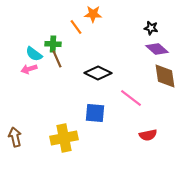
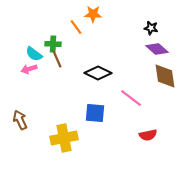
brown arrow: moved 5 px right, 17 px up; rotated 12 degrees counterclockwise
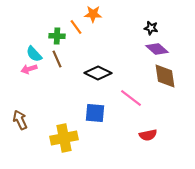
green cross: moved 4 px right, 8 px up
cyan semicircle: rotated 12 degrees clockwise
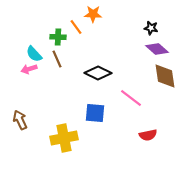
green cross: moved 1 px right, 1 px down
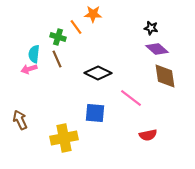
green cross: rotated 14 degrees clockwise
cyan semicircle: rotated 48 degrees clockwise
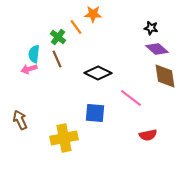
green cross: rotated 21 degrees clockwise
